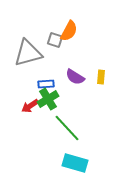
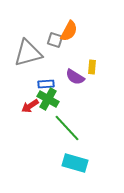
yellow rectangle: moved 9 px left, 10 px up
green cross: rotated 30 degrees counterclockwise
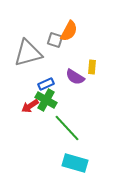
blue rectangle: rotated 21 degrees counterclockwise
green cross: moved 2 px left, 1 px down
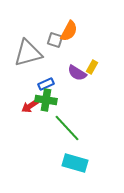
yellow rectangle: rotated 24 degrees clockwise
purple semicircle: moved 2 px right, 4 px up
green cross: rotated 20 degrees counterclockwise
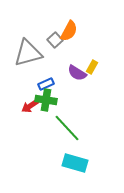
gray square: rotated 28 degrees clockwise
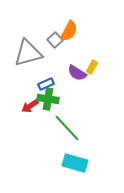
green cross: moved 2 px right, 1 px up
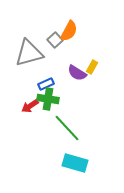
gray triangle: moved 1 px right
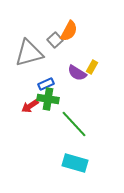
green line: moved 7 px right, 4 px up
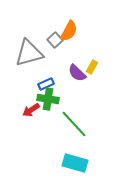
purple semicircle: rotated 12 degrees clockwise
red arrow: moved 1 px right, 4 px down
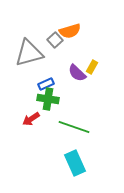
orange semicircle: moved 1 px right; rotated 45 degrees clockwise
red arrow: moved 9 px down
green line: moved 3 px down; rotated 28 degrees counterclockwise
cyan rectangle: rotated 50 degrees clockwise
